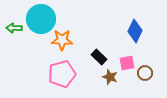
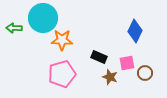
cyan circle: moved 2 px right, 1 px up
black rectangle: rotated 21 degrees counterclockwise
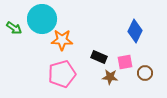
cyan circle: moved 1 px left, 1 px down
green arrow: rotated 147 degrees counterclockwise
pink square: moved 2 px left, 1 px up
brown star: rotated 14 degrees counterclockwise
